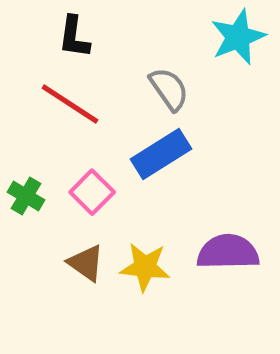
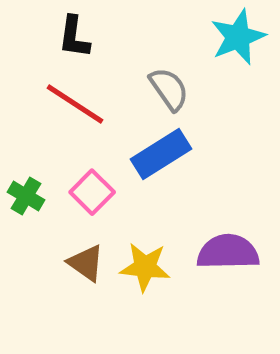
red line: moved 5 px right
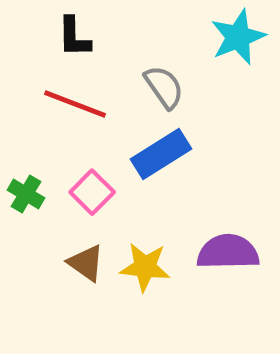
black L-shape: rotated 9 degrees counterclockwise
gray semicircle: moved 5 px left, 2 px up
red line: rotated 12 degrees counterclockwise
green cross: moved 2 px up
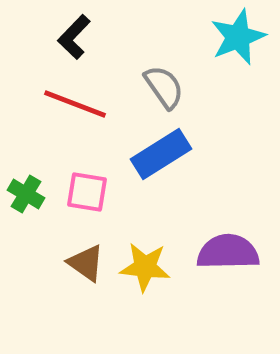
black L-shape: rotated 45 degrees clockwise
pink square: moved 5 px left; rotated 36 degrees counterclockwise
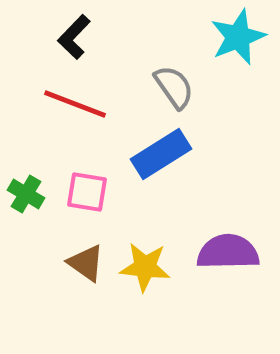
gray semicircle: moved 10 px right
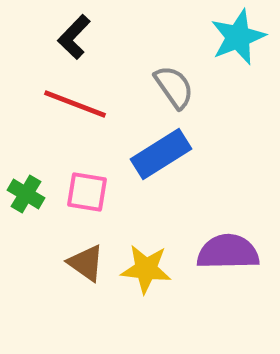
yellow star: moved 1 px right, 2 px down
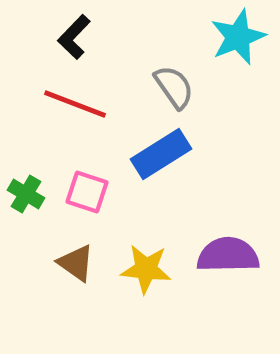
pink square: rotated 9 degrees clockwise
purple semicircle: moved 3 px down
brown triangle: moved 10 px left
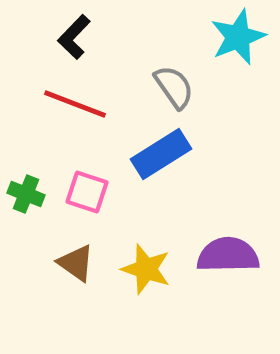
green cross: rotated 9 degrees counterclockwise
yellow star: rotated 12 degrees clockwise
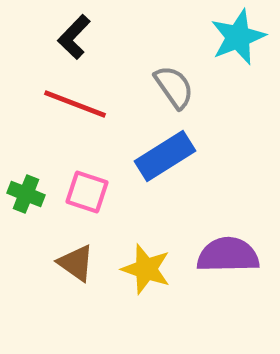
blue rectangle: moved 4 px right, 2 px down
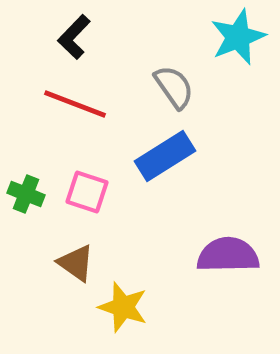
yellow star: moved 23 px left, 38 px down
